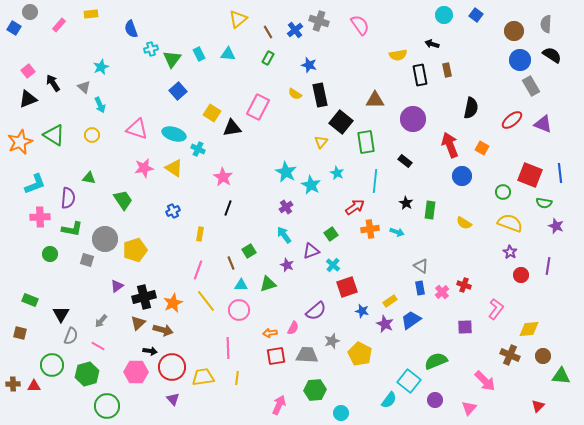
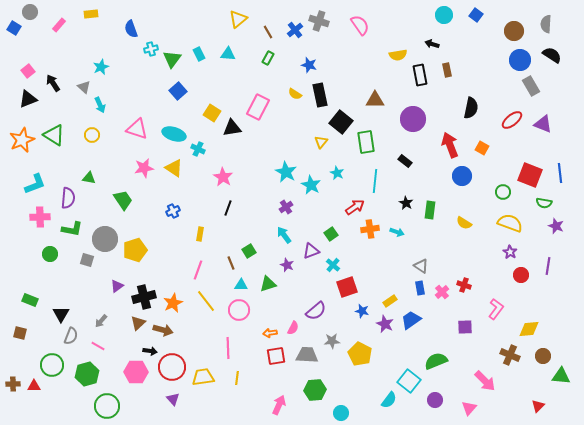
orange star at (20, 142): moved 2 px right, 2 px up
gray star at (332, 341): rotated 14 degrees clockwise
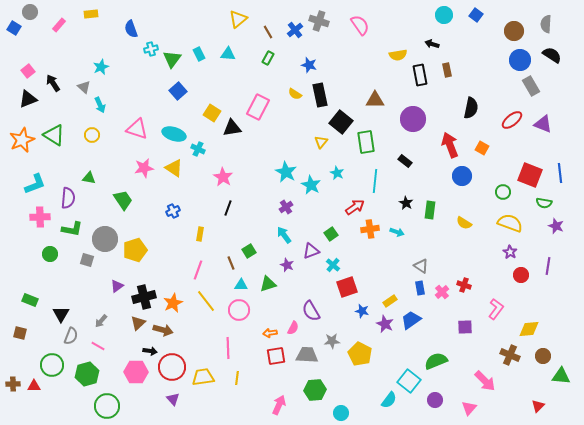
purple semicircle at (316, 311): moved 5 px left; rotated 100 degrees clockwise
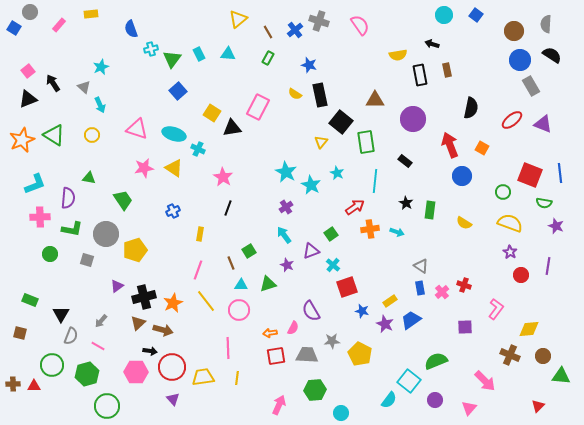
gray circle at (105, 239): moved 1 px right, 5 px up
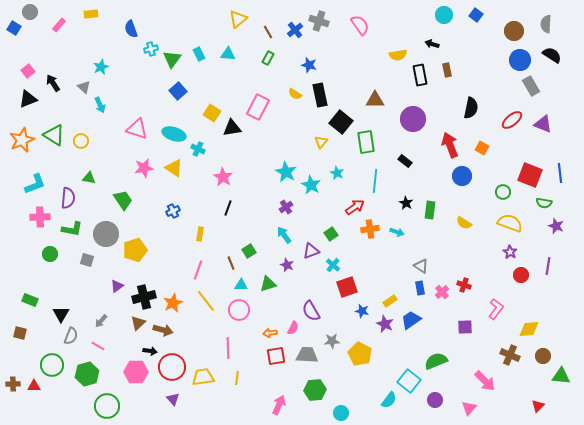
yellow circle at (92, 135): moved 11 px left, 6 px down
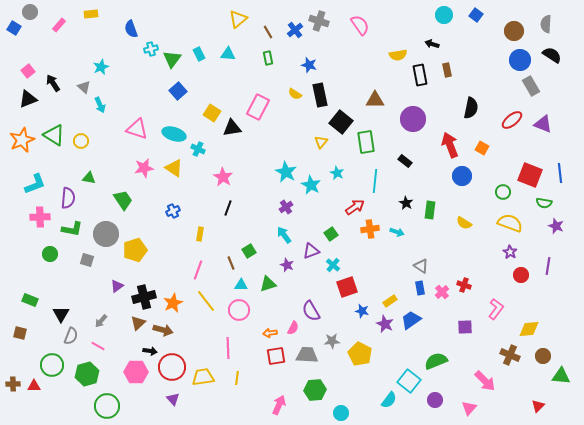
green rectangle at (268, 58): rotated 40 degrees counterclockwise
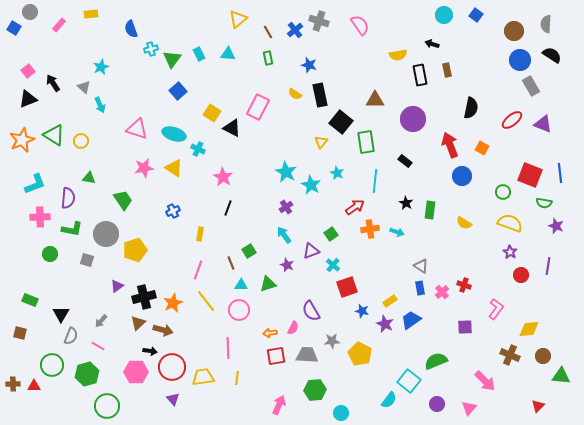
black triangle at (232, 128): rotated 36 degrees clockwise
purple circle at (435, 400): moved 2 px right, 4 px down
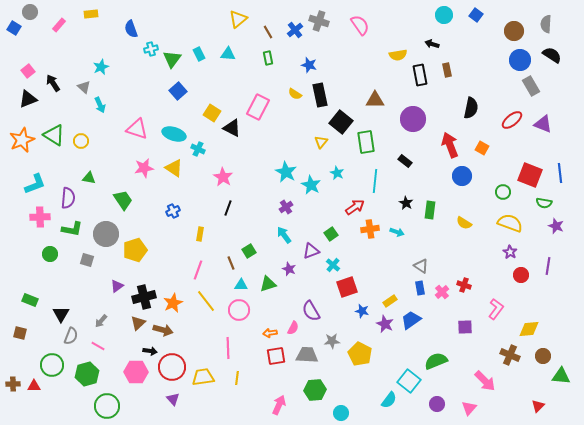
purple star at (287, 265): moved 2 px right, 4 px down
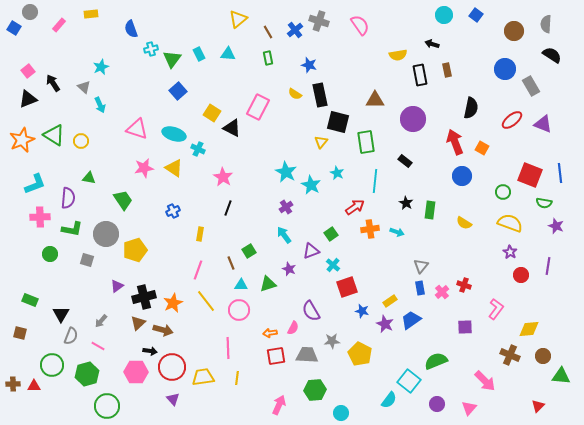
blue circle at (520, 60): moved 15 px left, 9 px down
black square at (341, 122): moved 3 px left; rotated 25 degrees counterclockwise
red arrow at (450, 145): moved 5 px right, 3 px up
gray triangle at (421, 266): rotated 35 degrees clockwise
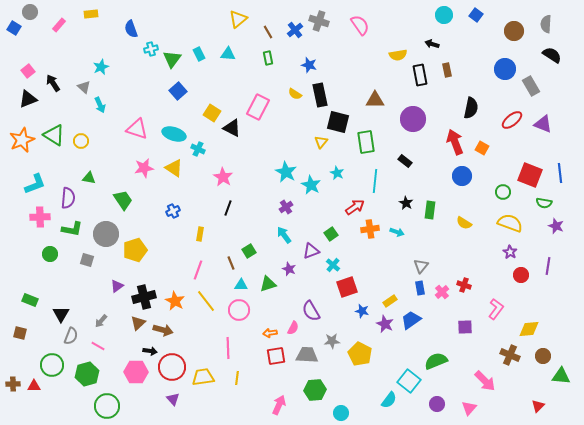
orange star at (173, 303): moved 2 px right, 2 px up; rotated 18 degrees counterclockwise
